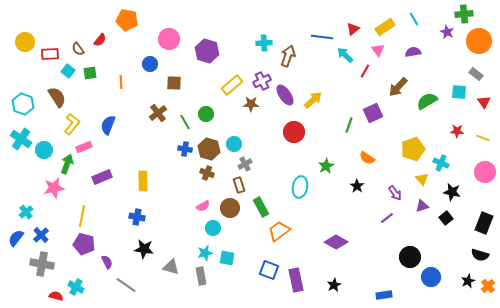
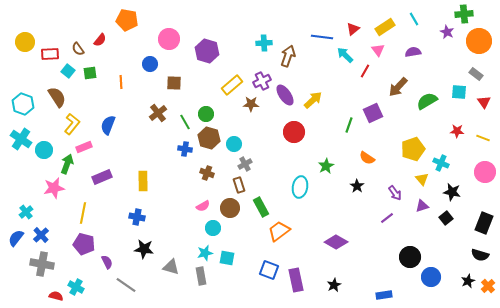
brown hexagon at (209, 149): moved 11 px up
yellow line at (82, 216): moved 1 px right, 3 px up
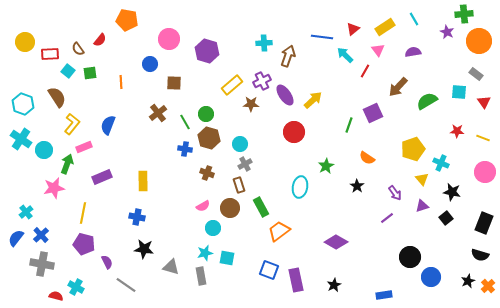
cyan circle at (234, 144): moved 6 px right
